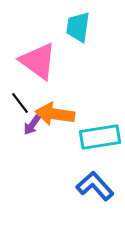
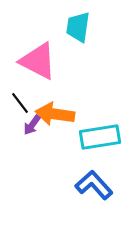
pink triangle: rotated 9 degrees counterclockwise
blue L-shape: moved 1 px left, 1 px up
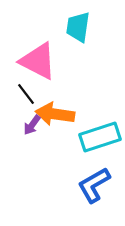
black line: moved 6 px right, 9 px up
cyan rectangle: rotated 9 degrees counterclockwise
blue L-shape: rotated 78 degrees counterclockwise
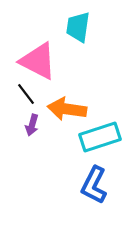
orange arrow: moved 12 px right, 5 px up
purple arrow: rotated 20 degrees counterclockwise
blue L-shape: rotated 33 degrees counterclockwise
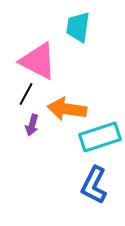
black line: rotated 65 degrees clockwise
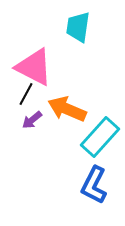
pink triangle: moved 4 px left, 6 px down
orange arrow: rotated 15 degrees clockwise
purple arrow: moved 5 px up; rotated 35 degrees clockwise
cyan rectangle: rotated 30 degrees counterclockwise
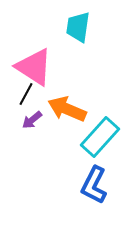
pink triangle: rotated 6 degrees clockwise
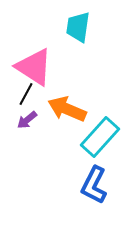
purple arrow: moved 5 px left
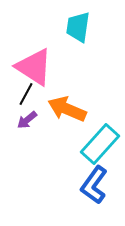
cyan rectangle: moved 7 px down
blue L-shape: rotated 9 degrees clockwise
